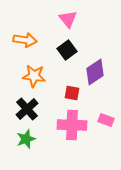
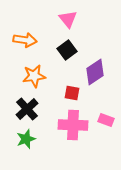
orange star: rotated 15 degrees counterclockwise
pink cross: moved 1 px right
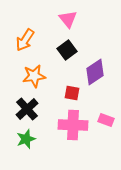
orange arrow: rotated 115 degrees clockwise
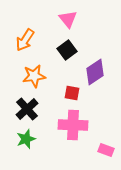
pink rectangle: moved 30 px down
